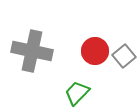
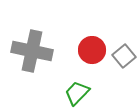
red circle: moved 3 px left, 1 px up
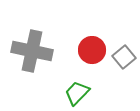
gray square: moved 1 px down
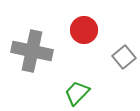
red circle: moved 8 px left, 20 px up
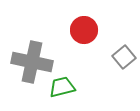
gray cross: moved 11 px down
green trapezoid: moved 15 px left, 6 px up; rotated 32 degrees clockwise
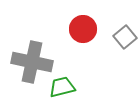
red circle: moved 1 px left, 1 px up
gray square: moved 1 px right, 20 px up
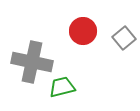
red circle: moved 2 px down
gray square: moved 1 px left, 1 px down
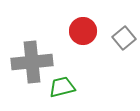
gray cross: rotated 18 degrees counterclockwise
